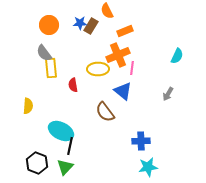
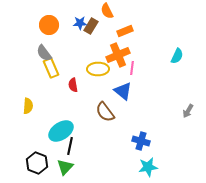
yellow rectangle: rotated 18 degrees counterclockwise
gray arrow: moved 20 px right, 17 px down
cyan ellipse: rotated 60 degrees counterclockwise
blue cross: rotated 18 degrees clockwise
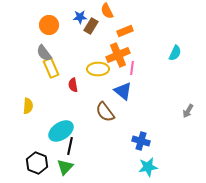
blue star: moved 6 px up
cyan semicircle: moved 2 px left, 3 px up
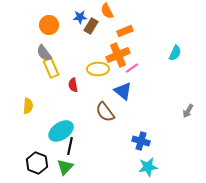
pink line: rotated 48 degrees clockwise
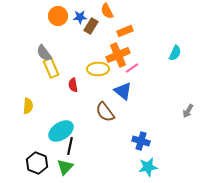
orange circle: moved 9 px right, 9 px up
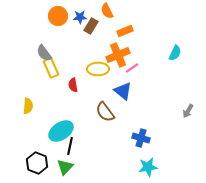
blue cross: moved 3 px up
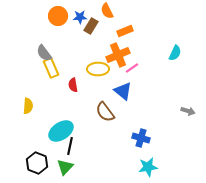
gray arrow: rotated 104 degrees counterclockwise
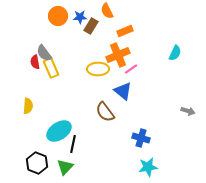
pink line: moved 1 px left, 1 px down
red semicircle: moved 38 px left, 23 px up
cyan ellipse: moved 2 px left
black line: moved 3 px right, 2 px up
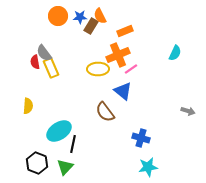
orange semicircle: moved 7 px left, 5 px down
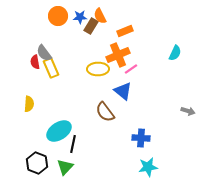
yellow semicircle: moved 1 px right, 2 px up
blue cross: rotated 12 degrees counterclockwise
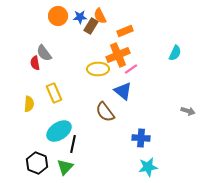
red semicircle: moved 1 px down
yellow rectangle: moved 3 px right, 25 px down
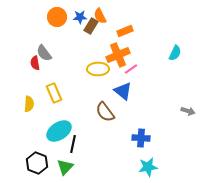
orange circle: moved 1 px left, 1 px down
